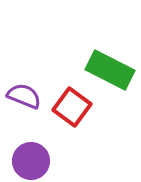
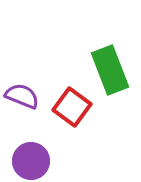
green rectangle: rotated 42 degrees clockwise
purple semicircle: moved 2 px left
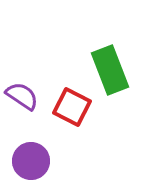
purple semicircle: rotated 12 degrees clockwise
red square: rotated 9 degrees counterclockwise
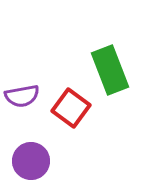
purple semicircle: rotated 136 degrees clockwise
red square: moved 1 px left, 1 px down; rotated 9 degrees clockwise
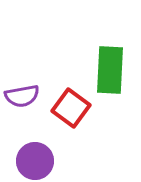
green rectangle: rotated 24 degrees clockwise
purple circle: moved 4 px right
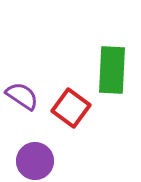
green rectangle: moved 2 px right
purple semicircle: rotated 136 degrees counterclockwise
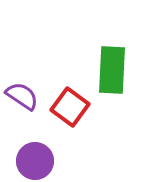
red square: moved 1 px left, 1 px up
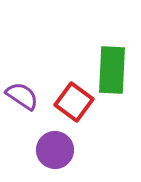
red square: moved 4 px right, 5 px up
purple circle: moved 20 px right, 11 px up
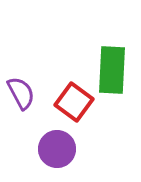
purple semicircle: moved 1 px left, 3 px up; rotated 28 degrees clockwise
purple circle: moved 2 px right, 1 px up
